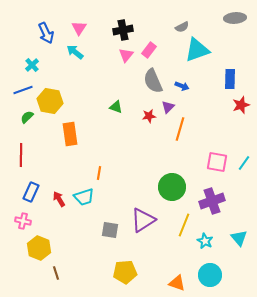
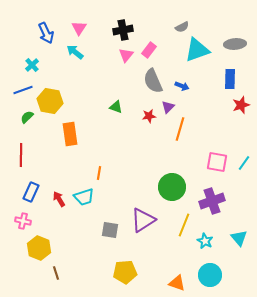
gray ellipse at (235, 18): moved 26 px down
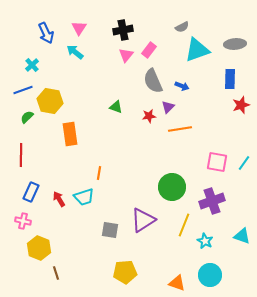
orange line at (180, 129): rotated 65 degrees clockwise
cyan triangle at (239, 238): moved 3 px right, 2 px up; rotated 30 degrees counterclockwise
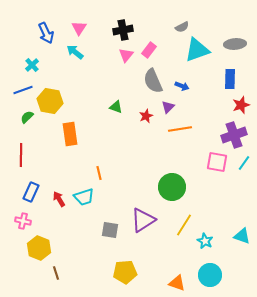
red star at (149, 116): moved 3 px left; rotated 16 degrees counterclockwise
orange line at (99, 173): rotated 24 degrees counterclockwise
purple cross at (212, 201): moved 22 px right, 66 px up
yellow line at (184, 225): rotated 10 degrees clockwise
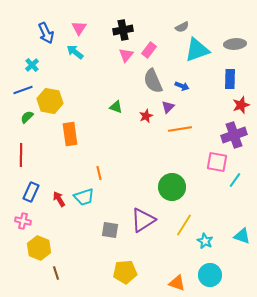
cyan line at (244, 163): moved 9 px left, 17 px down
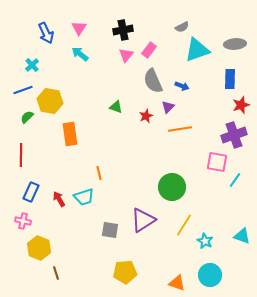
cyan arrow at (75, 52): moved 5 px right, 2 px down
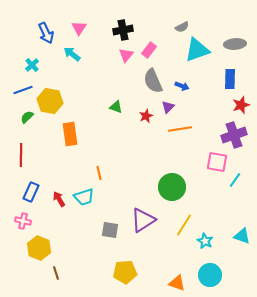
cyan arrow at (80, 54): moved 8 px left
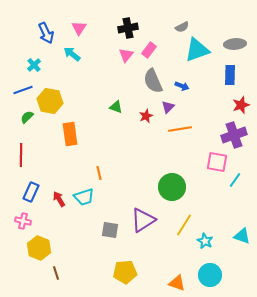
black cross at (123, 30): moved 5 px right, 2 px up
cyan cross at (32, 65): moved 2 px right
blue rectangle at (230, 79): moved 4 px up
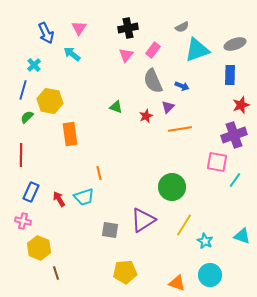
gray ellipse at (235, 44): rotated 15 degrees counterclockwise
pink rectangle at (149, 50): moved 4 px right
blue line at (23, 90): rotated 54 degrees counterclockwise
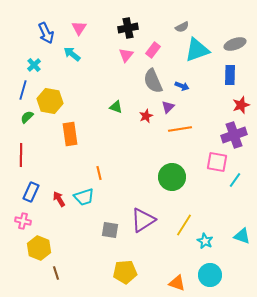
green circle at (172, 187): moved 10 px up
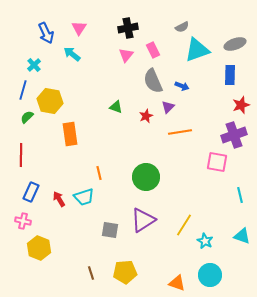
pink rectangle at (153, 50): rotated 63 degrees counterclockwise
orange line at (180, 129): moved 3 px down
green circle at (172, 177): moved 26 px left
cyan line at (235, 180): moved 5 px right, 15 px down; rotated 49 degrees counterclockwise
brown line at (56, 273): moved 35 px right
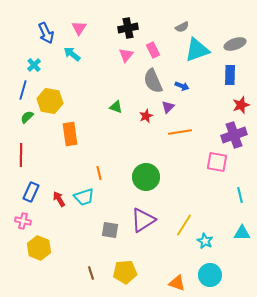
cyan triangle at (242, 236): moved 3 px up; rotated 18 degrees counterclockwise
